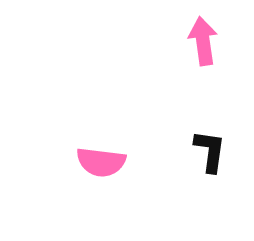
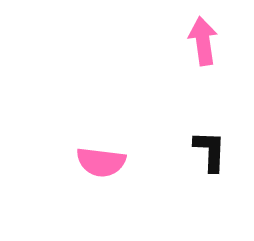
black L-shape: rotated 6 degrees counterclockwise
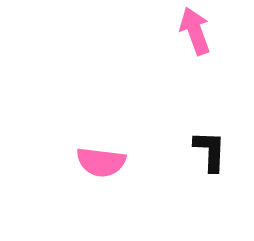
pink arrow: moved 8 px left, 10 px up; rotated 12 degrees counterclockwise
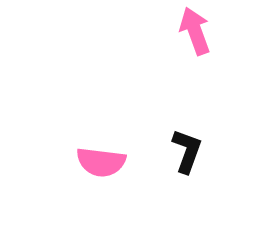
black L-shape: moved 23 px left; rotated 18 degrees clockwise
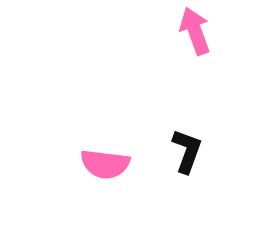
pink semicircle: moved 4 px right, 2 px down
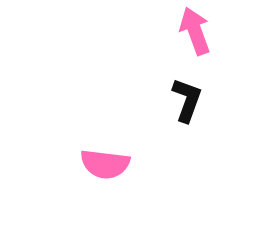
black L-shape: moved 51 px up
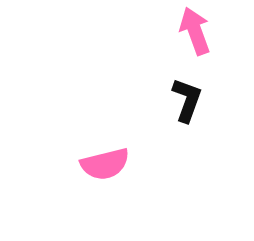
pink semicircle: rotated 21 degrees counterclockwise
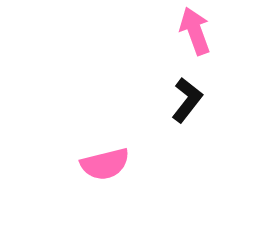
black L-shape: rotated 18 degrees clockwise
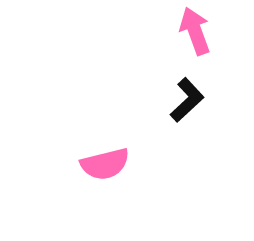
black L-shape: rotated 9 degrees clockwise
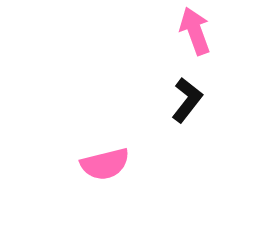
black L-shape: rotated 9 degrees counterclockwise
